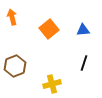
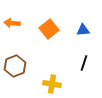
orange arrow: moved 6 px down; rotated 70 degrees counterclockwise
yellow cross: rotated 24 degrees clockwise
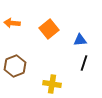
blue triangle: moved 3 px left, 10 px down
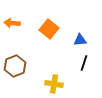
orange square: rotated 12 degrees counterclockwise
yellow cross: moved 2 px right
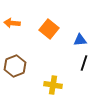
yellow cross: moved 1 px left, 1 px down
